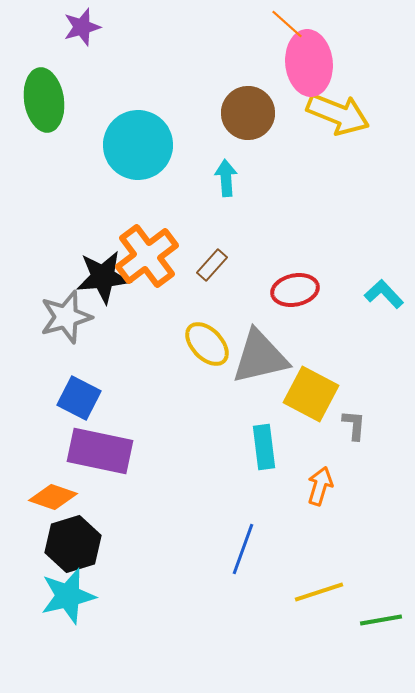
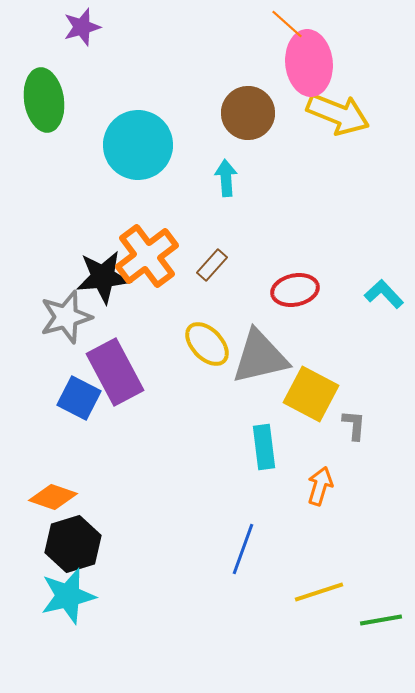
purple rectangle: moved 15 px right, 79 px up; rotated 50 degrees clockwise
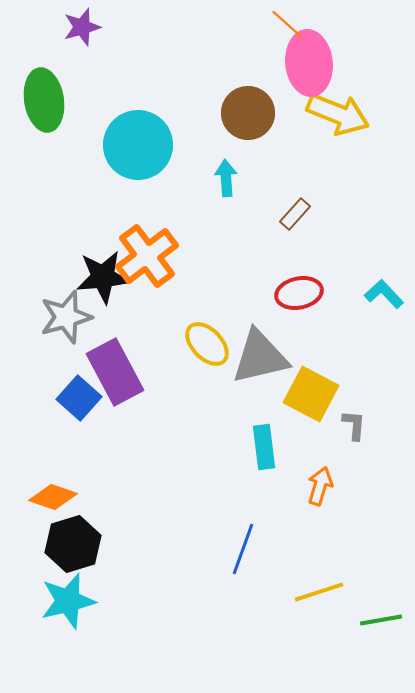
brown rectangle: moved 83 px right, 51 px up
red ellipse: moved 4 px right, 3 px down
blue square: rotated 15 degrees clockwise
cyan star: moved 5 px down
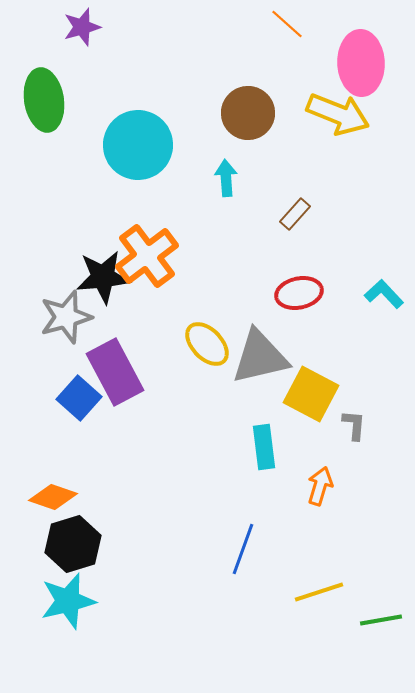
pink ellipse: moved 52 px right; rotated 4 degrees clockwise
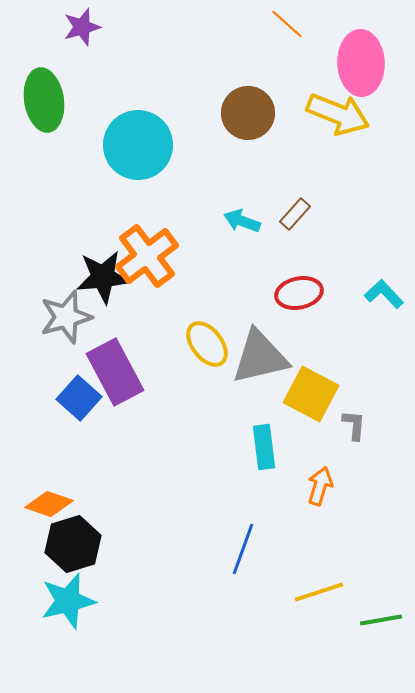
cyan arrow: moved 16 px right, 43 px down; rotated 66 degrees counterclockwise
yellow ellipse: rotated 6 degrees clockwise
orange diamond: moved 4 px left, 7 px down
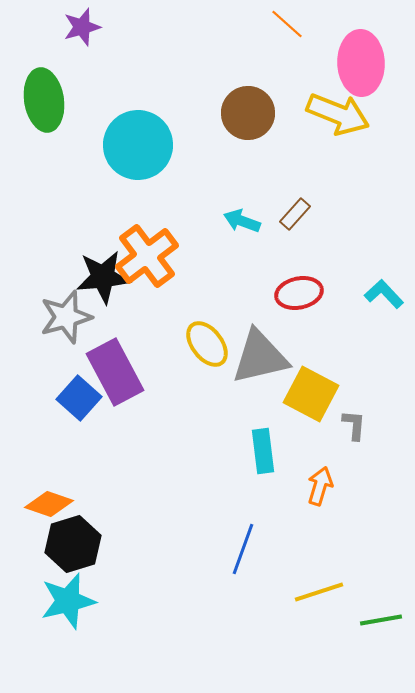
cyan rectangle: moved 1 px left, 4 px down
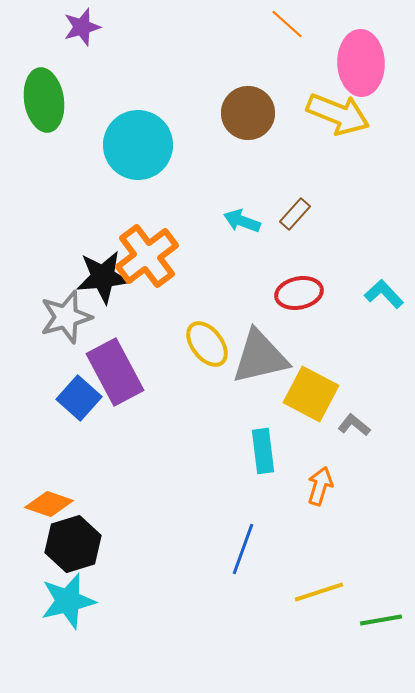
gray L-shape: rotated 56 degrees counterclockwise
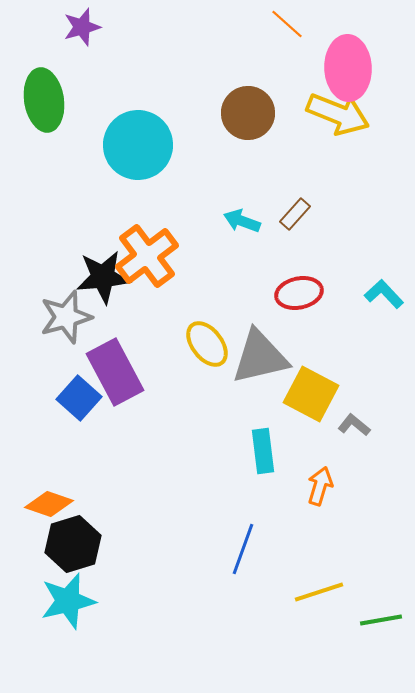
pink ellipse: moved 13 px left, 5 px down
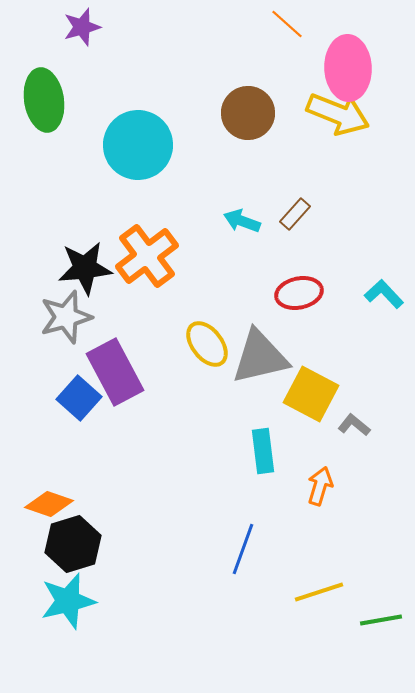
black star: moved 18 px left, 9 px up
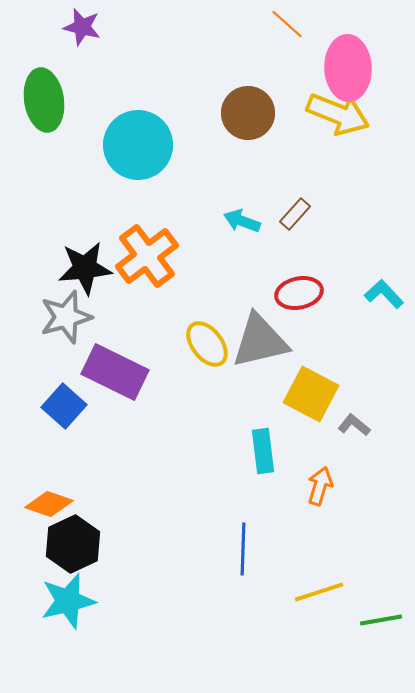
purple star: rotated 30 degrees clockwise
gray triangle: moved 16 px up
purple rectangle: rotated 36 degrees counterclockwise
blue square: moved 15 px left, 8 px down
black hexagon: rotated 8 degrees counterclockwise
blue line: rotated 18 degrees counterclockwise
